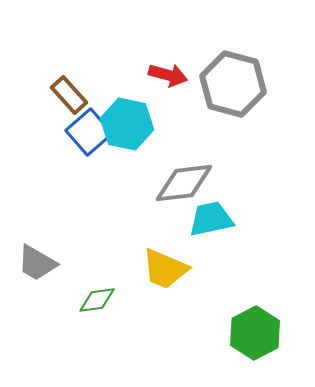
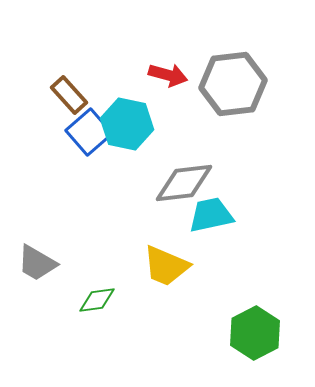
gray hexagon: rotated 22 degrees counterclockwise
cyan trapezoid: moved 4 px up
yellow trapezoid: moved 1 px right, 3 px up
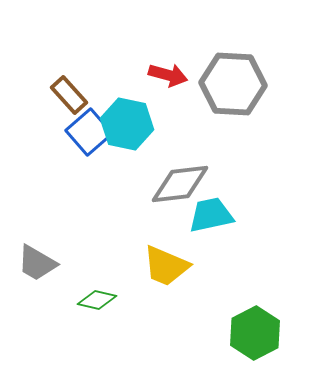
gray hexagon: rotated 10 degrees clockwise
gray diamond: moved 4 px left, 1 px down
green diamond: rotated 21 degrees clockwise
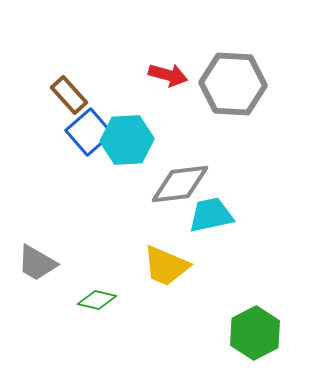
cyan hexagon: moved 16 px down; rotated 15 degrees counterclockwise
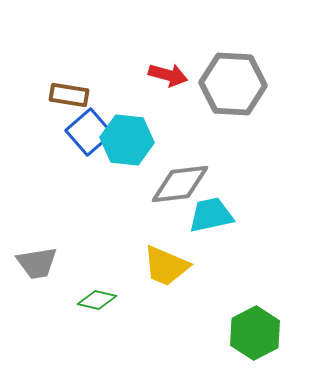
brown rectangle: rotated 39 degrees counterclockwise
cyan hexagon: rotated 9 degrees clockwise
gray trapezoid: rotated 39 degrees counterclockwise
